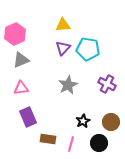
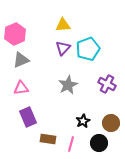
cyan pentagon: rotated 30 degrees counterclockwise
brown circle: moved 1 px down
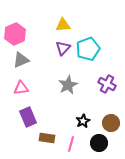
brown rectangle: moved 1 px left, 1 px up
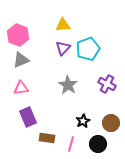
pink hexagon: moved 3 px right, 1 px down; rotated 15 degrees counterclockwise
gray star: rotated 12 degrees counterclockwise
black circle: moved 1 px left, 1 px down
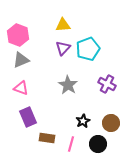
pink triangle: rotated 28 degrees clockwise
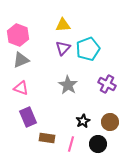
brown circle: moved 1 px left, 1 px up
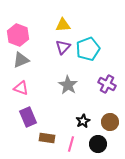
purple triangle: moved 1 px up
